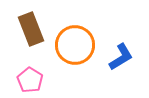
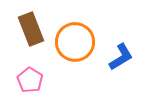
orange circle: moved 3 px up
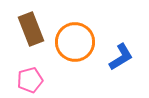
pink pentagon: rotated 25 degrees clockwise
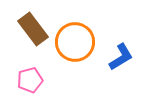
brown rectangle: moved 2 px right; rotated 16 degrees counterclockwise
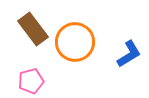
blue L-shape: moved 8 px right, 3 px up
pink pentagon: moved 1 px right, 1 px down
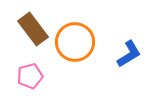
pink pentagon: moved 1 px left, 5 px up
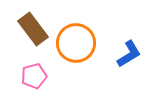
orange circle: moved 1 px right, 1 px down
pink pentagon: moved 4 px right
